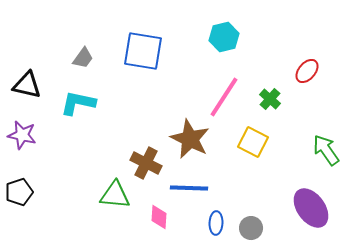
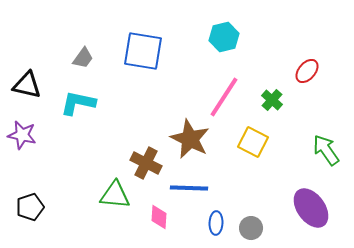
green cross: moved 2 px right, 1 px down
black pentagon: moved 11 px right, 15 px down
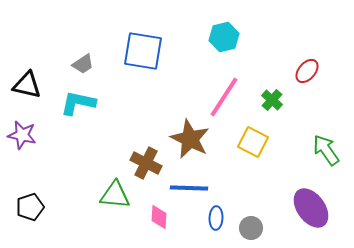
gray trapezoid: moved 6 px down; rotated 20 degrees clockwise
blue ellipse: moved 5 px up
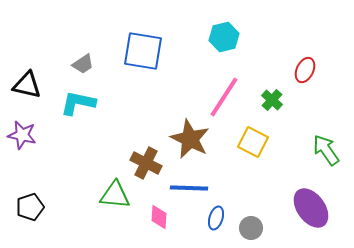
red ellipse: moved 2 px left, 1 px up; rotated 15 degrees counterclockwise
blue ellipse: rotated 15 degrees clockwise
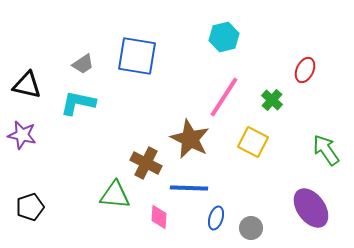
blue square: moved 6 px left, 5 px down
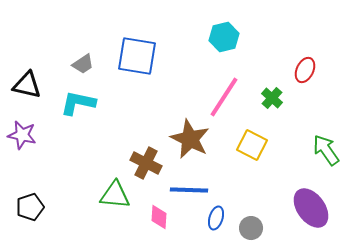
green cross: moved 2 px up
yellow square: moved 1 px left, 3 px down
blue line: moved 2 px down
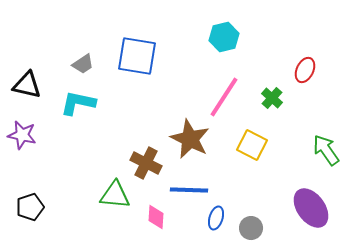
pink diamond: moved 3 px left
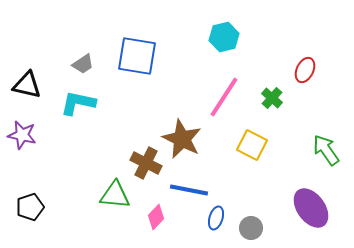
brown star: moved 8 px left
blue line: rotated 9 degrees clockwise
pink diamond: rotated 40 degrees clockwise
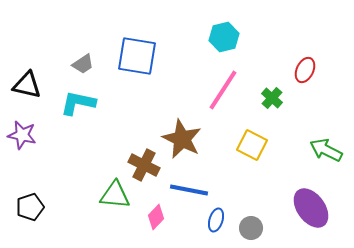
pink line: moved 1 px left, 7 px up
green arrow: rotated 28 degrees counterclockwise
brown cross: moved 2 px left, 2 px down
blue ellipse: moved 2 px down
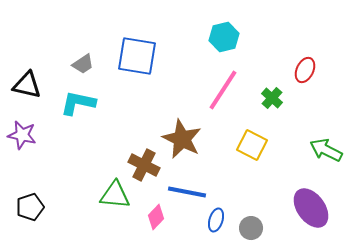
blue line: moved 2 px left, 2 px down
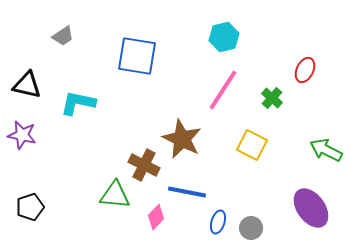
gray trapezoid: moved 20 px left, 28 px up
blue ellipse: moved 2 px right, 2 px down
